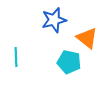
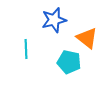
cyan line: moved 10 px right, 8 px up
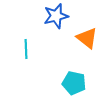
blue star: moved 2 px right, 4 px up
cyan pentagon: moved 5 px right, 21 px down
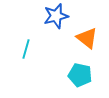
cyan line: rotated 18 degrees clockwise
cyan pentagon: moved 6 px right, 8 px up
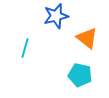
cyan line: moved 1 px left, 1 px up
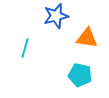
orange triangle: rotated 30 degrees counterclockwise
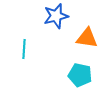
cyan line: moved 1 px left, 1 px down; rotated 12 degrees counterclockwise
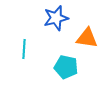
blue star: moved 2 px down
cyan pentagon: moved 14 px left, 8 px up
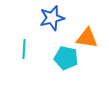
blue star: moved 4 px left
cyan pentagon: moved 9 px up
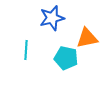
orange triangle: rotated 20 degrees counterclockwise
cyan line: moved 2 px right, 1 px down
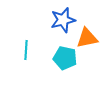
blue star: moved 11 px right, 2 px down
cyan pentagon: moved 1 px left
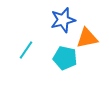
cyan line: rotated 30 degrees clockwise
